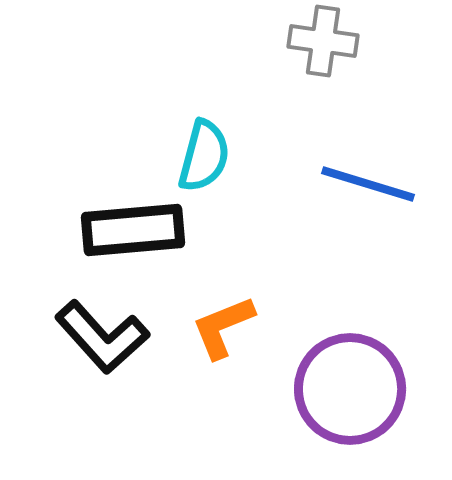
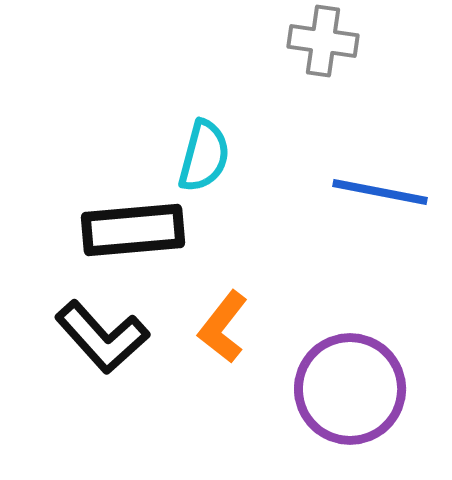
blue line: moved 12 px right, 8 px down; rotated 6 degrees counterclockwise
orange L-shape: rotated 30 degrees counterclockwise
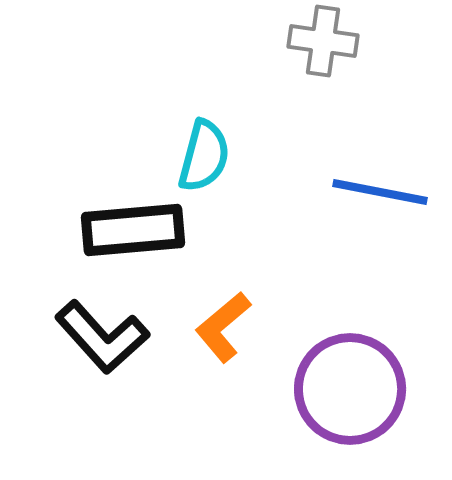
orange L-shape: rotated 12 degrees clockwise
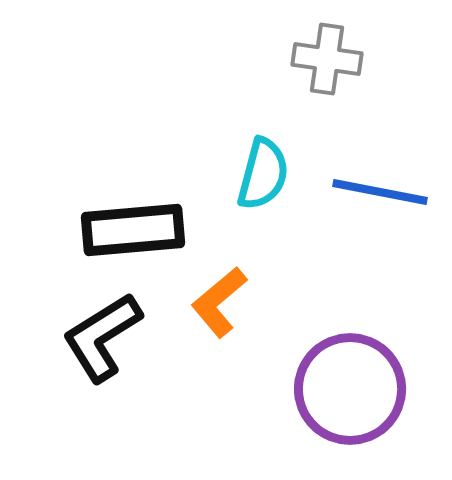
gray cross: moved 4 px right, 18 px down
cyan semicircle: moved 59 px right, 18 px down
orange L-shape: moved 4 px left, 25 px up
black L-shape: rotated 100 degrees clockwise
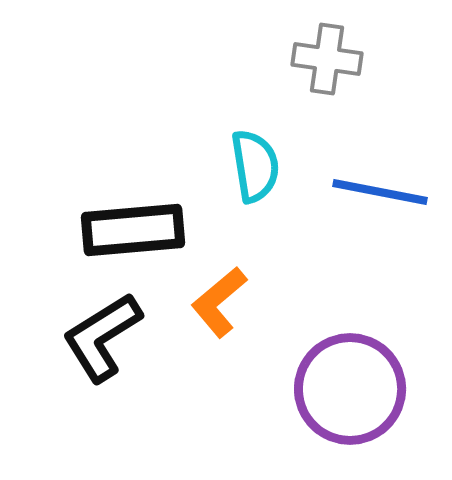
cyan semicircle: moved 8 px left, 8 px up; rotated 24 degrees counterclockwise
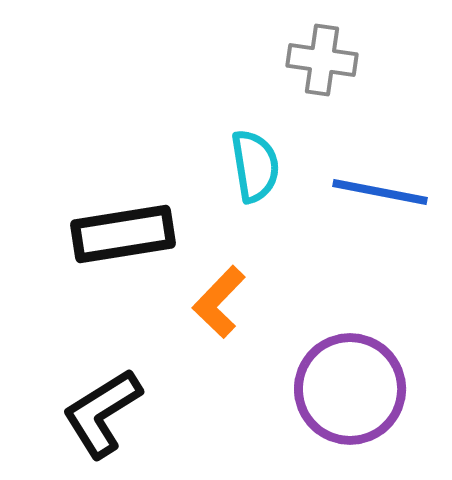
gray cross: moved 5 px left, 1 px down
black rectangle: moved 10 px left, 4 px down; rotated 4 degrees counterclockwise
orange L-shape: rotated 6 degrees counterclockwise
black L-shape: moved 76 px down
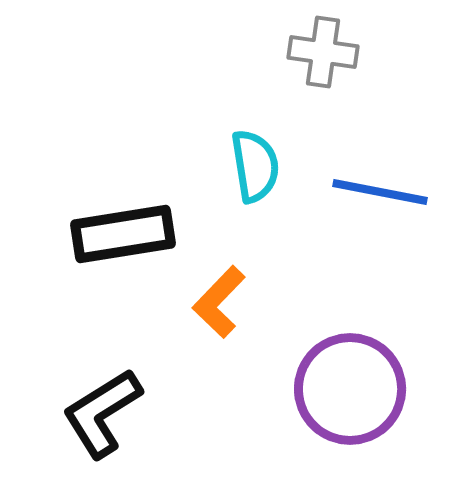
gray cross: moved 1 px right, 8 px up
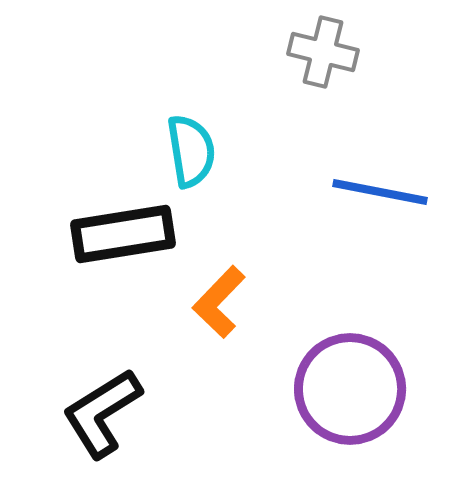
gray cross: rotated 6 degrees clockwise
cyan semicircle: moved 64 px left, 15 px up
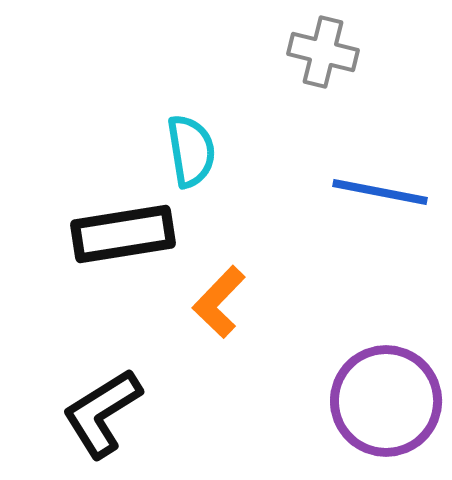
purple circle: moved 36 px right, 12 px down
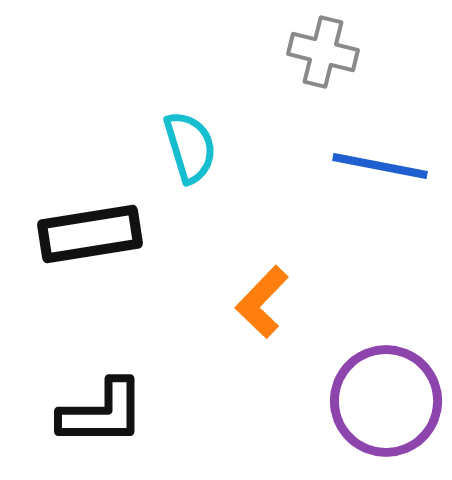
cyan semicircle: moved 1 px left, 4 px up; rotated 8 degrees counterclockwise
blue line: moved 26 px up
black rectangle: moved 33 px left
orange L-shape: moved 43 px right
black L-shape: rotated 148 degrees counterclockwise
